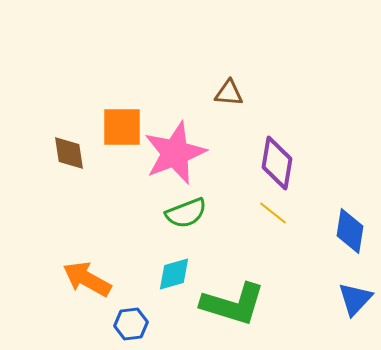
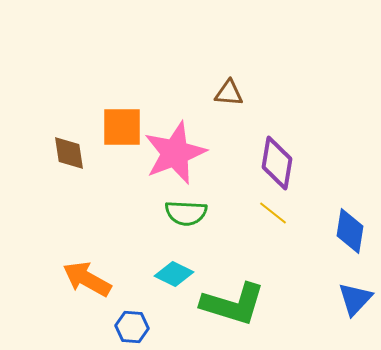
green semicircle: rotated 24 degrees clockwise
cyan diamond: rotated 42 degrees clockwise
blue hexagon: moved 1 px right, 3 px down; rotated 12 degrees clockwise
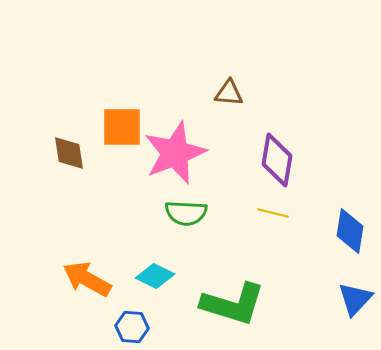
purple diamond: moved 3 px up
yellow line: rotated 24 degrees counterclockwise
cyan diamond: moved 19 px left, 2 px down
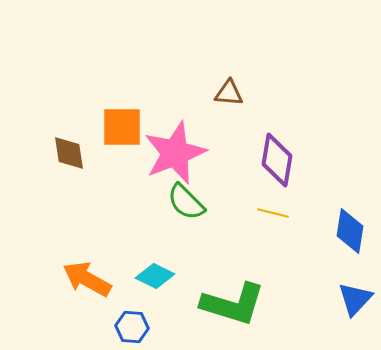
green semicircle: moved 11 px up; rotated 42 degrees clockwise
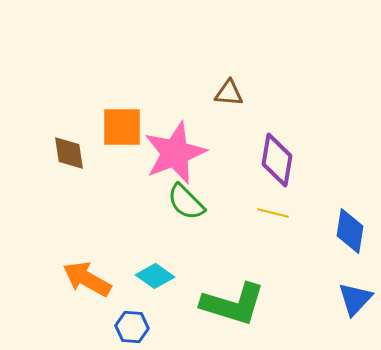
cyan diamond: rotated 9 degrees clockwise
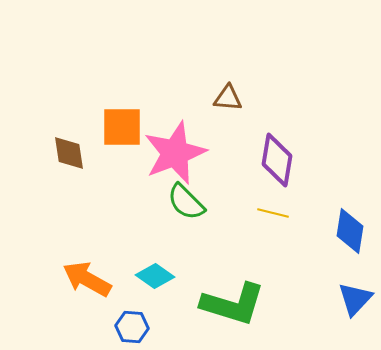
brown triangle: moved 1 px left, 5 px down
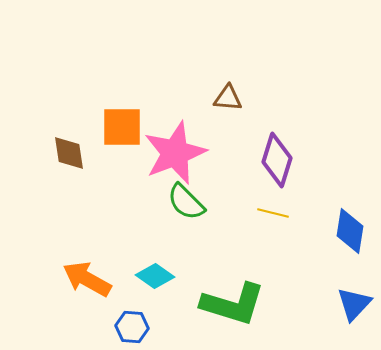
purple diamond: rotated 8 degrees clockwise
blue triangle: moved 1 px left, 5 px down
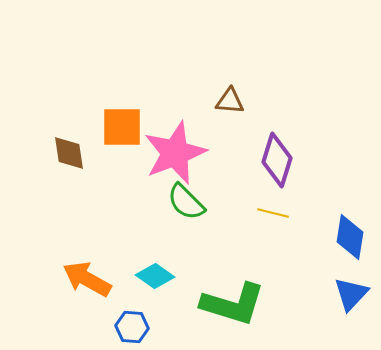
brown triangle: moved 2 px right, 3 px down
blue diamond: moved 6 px down
blue triangle: moved 3 px left, 10 px up
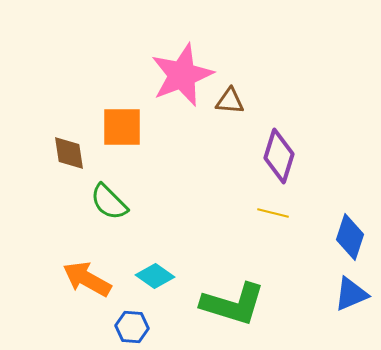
pink star: moved 7 px right, 78 px up
purple diamond: moved 2 px right, 4 px up
green semicircle: moved 77 px left
blue diamond: rotated 9 degrees clockwise
blue triangle: rotated 24 degrees clockwise
